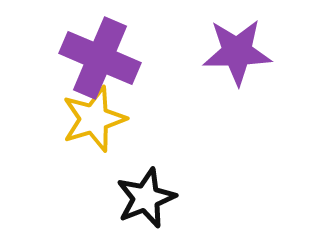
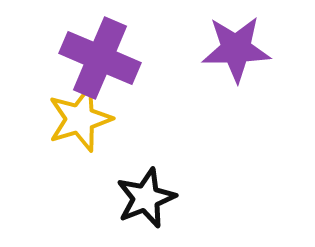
purple star: moved 1 px left, 3 px up
yellow star: moved 14 px left
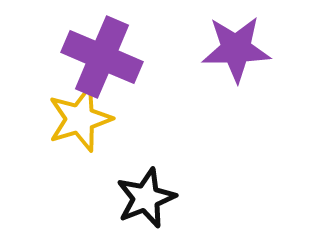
purple cross: moved 2 px right, 1 px up
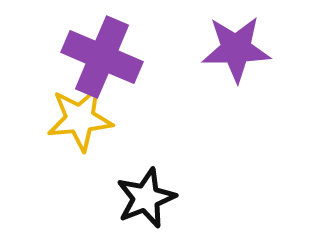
yellow star: rotated 12 degrees clockwise
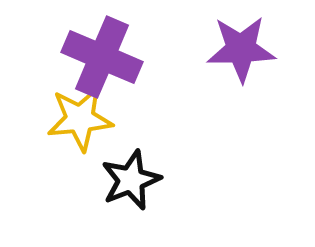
purple star: moved 5 px right
black star: moved 15 px left, 18 px up
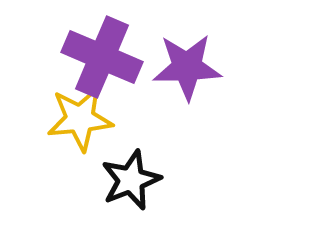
purple star: moved 54 px left, 18 px down
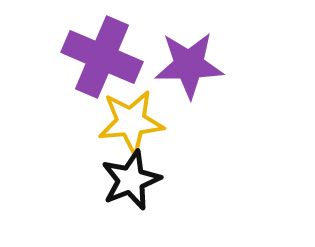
purple star: moved 2 px right, 2 px up
yellow star: moved 51 px right, 3 px down
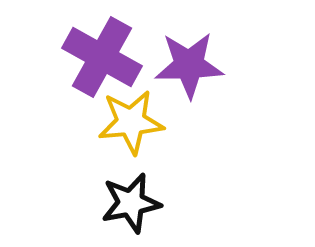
purple cross: rotated 6 degrees clockwise
black star: moved 23 px down; rotated 10 degrees clockwise
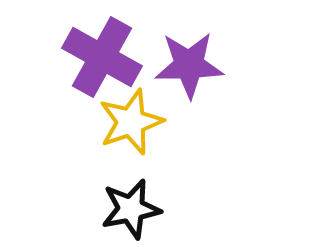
yellow star: rotated 14 degrees counterclockwise
black star: moved 6 px down
